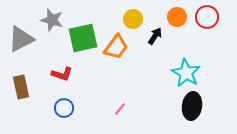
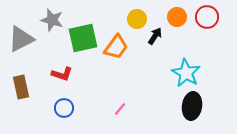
yellow circle: moved 4 px right
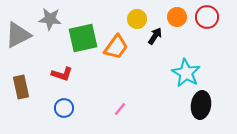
gray star: moved 2 px left, 1 px up; rotated 10 degrees counterclockwise
gray triangle: moved 3 px left, 4 px up
black ellipse: moved 9 px right, 1 px up
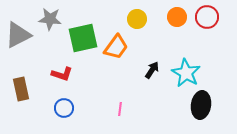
black arrow: moved 3 px left, 34 px down
brown rectangle: moved 2 px down
pink line: rotated 32 degrees counterclockwise
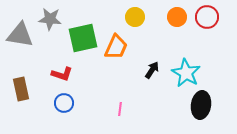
yellow circle: moved 2 px left, 2 px up
gray triangle: moved 2 px right; rotated 36 degrees clockwise
orange trapezoid: rotated 12 degrees counterclockwise
blue circle: moved 5 px up
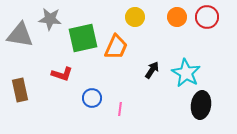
brown rectangle: moved 1 px left, 1 px down
blue circle: moved 28 px right, 5 px up
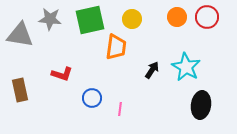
yellow circle: moved 3 px left, 2 px down
green square: moved 7 px right, 18 px up
orange trapezoid: rotated 16 degrees counterclockwise
cyan star: moved 6 px up
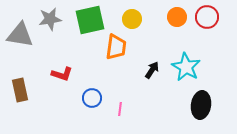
gray star: rotated 15 degrees counterclockwise
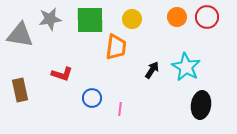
green square: rotated 12 degrees clockwise
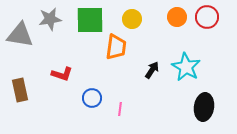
black ellipse: moved 3 px right, 2 px down
